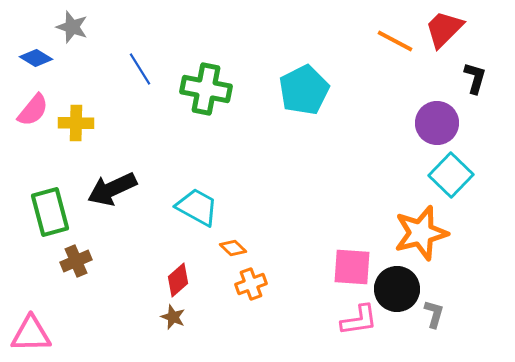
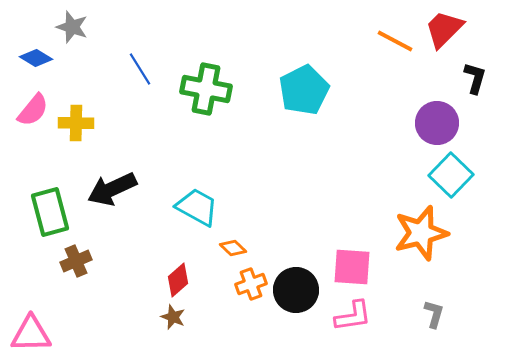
black circle: moved 101 px left, 1 px down
pink L-shape: moved 6 px left, 4 px up
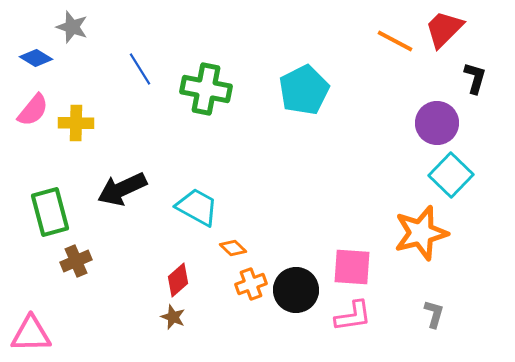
black arrow: moved 10 px right
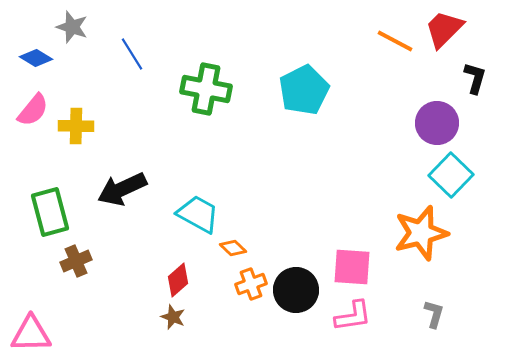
blue line: moved 8 px left, 15 px up
yellow cross: moved 3 px down
cyan trapezoid: moved 1 px right, 7 px down
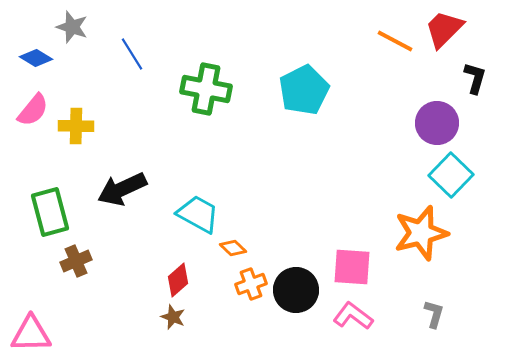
pink L-shape: rotated 135 degrees counterclockwise
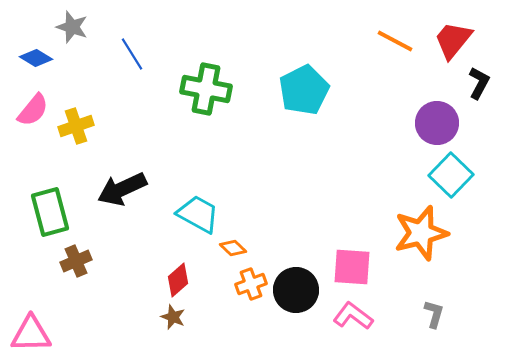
red trapezoid: moved 9 px right, 11 px down; rotated 6 degrees counterclockwise
black L-shape: moved 4 px right, 5 px down; rotated 12 degrees clockwise
yellow cross: rotated 20 degrees counterclockwise
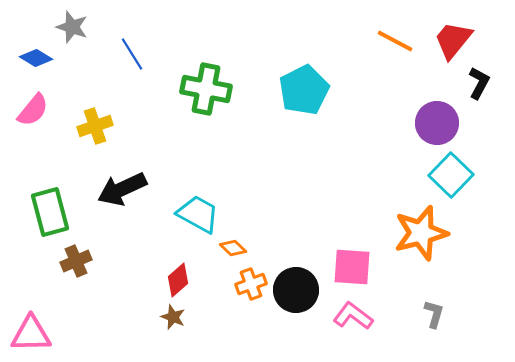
yellow cross: moved 19 px right
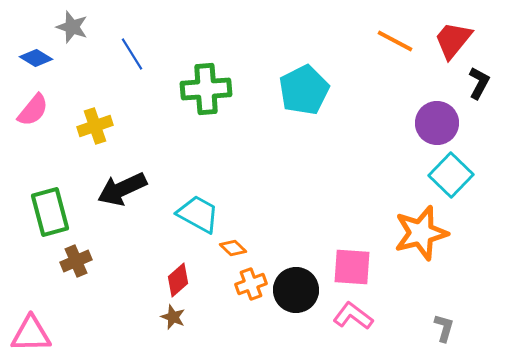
green cross: rotated 15 degrees counterclockwise
gray L-shape: moved 10 px right, 14 px down
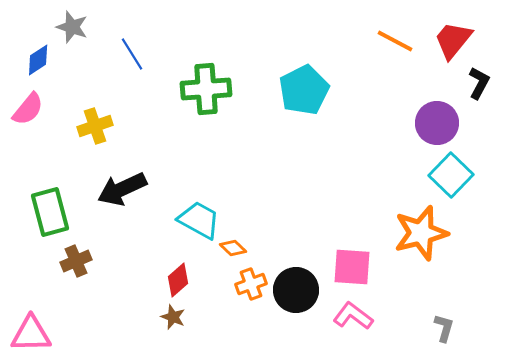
blue diamond: moved 2 px right, 2 px down; rotated 64 degrees counterclockwise
pink semicircle: moved 5 px left, 1 px up
cyan trapezoid: moved 1 px right, 6 px down
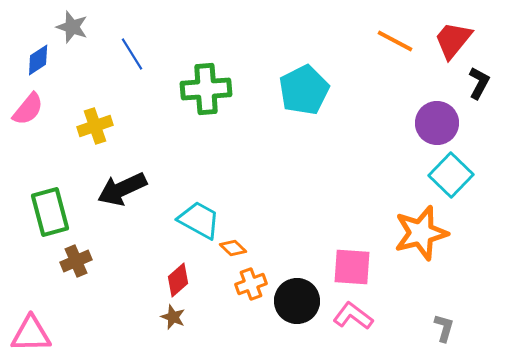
black circle: moved 1 px right, 11 px down
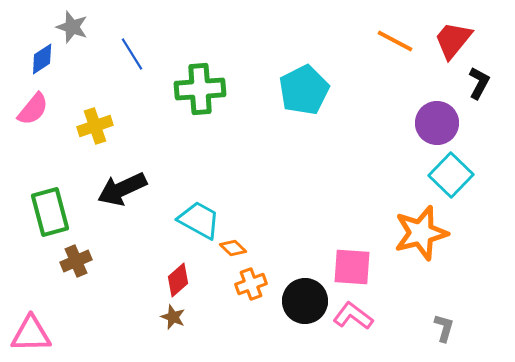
blue diamond: moved 4 px right, 1 px up
green cross: moved 6 px left
pink semicircle: moved 5 px right
black circle: moved 8 px right
